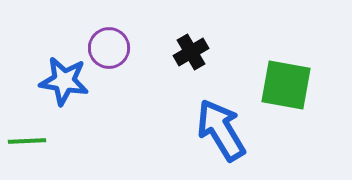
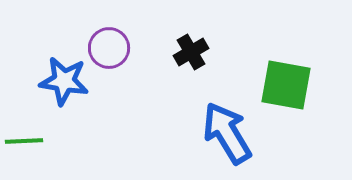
blue arrow: moved 6 px right, 3 px down
green line: moved 3 px left
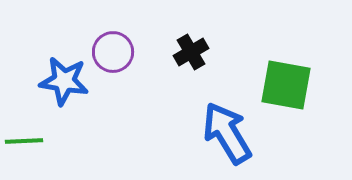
purple circle: moved 4 px right, 4 px down
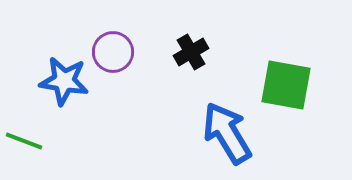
green line: rotated 24 degrees clockwise
